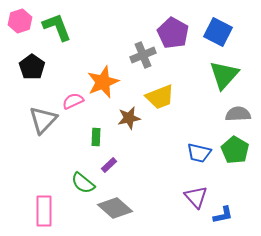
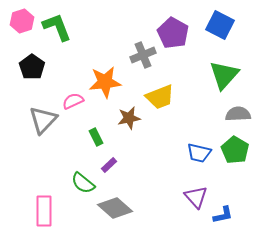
pink hexagon: moved 2 px right
blue square: moved 2 px right, 7 px up
orange star: moved 2 px right; rotated 16 degrees clockwise
green rectangle: rotated 30 degrees counterclockwise
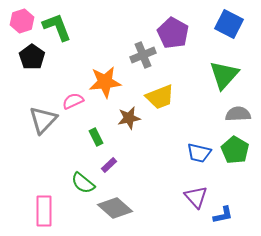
blue square: moved 9 px right, 1 px up
black pentagon: moved 10 px up
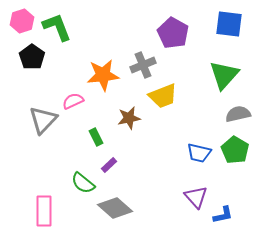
blue square: rotated 20 degrees counterclockwise
gray cross: moved 10 px down
orange star: moved 2 px left, 7 px up
yellow trapezoid: moved 3 px right, 1 px up
gray semicircle: rotated 10 degrees counterclockwise
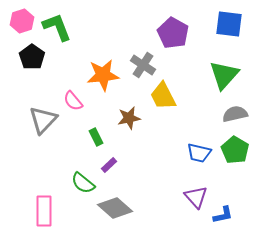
gray cross: rotated 35 degrees counterclockwise
yellow trapezoid: rotated 84 degrees clockwise
pink semicircle: rotated 105 degrees counterclockwise
gray semicircle: moved 3 px left
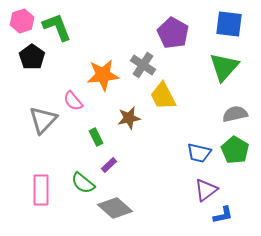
green triangle: moved 8 px up
purple triangle: moved 10 px right, 7 px up; rotated 35 degrees clockwise
pink rectangle: moved 3 px left, 21 px up
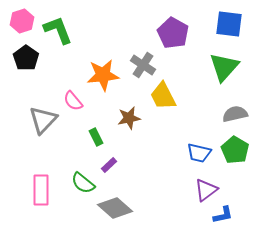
green L-shape: moved 1 px right, 3 px down
black pentagon: moved 6 px left, 1 px down
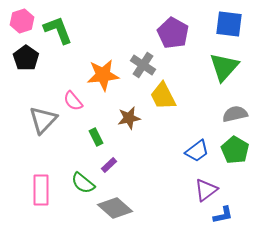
blue trapezoid: moved 2 px left, 2 px up; rotated 50 degrees counterclockwise
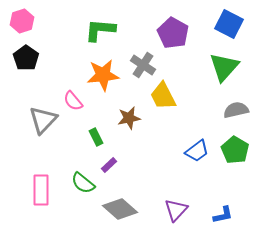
blue square: rotated 20 degrees clockwise
green L-shape: moved 42 px right; rotated 64 degrees counterclockwise
gray semicircle: moved 1 px right, 4 px up
purple triangle: moved 30 px left, 20 px down; rotated 10 degrees counterclockwise
gray diamond: moved 5 px right, 1 px down
